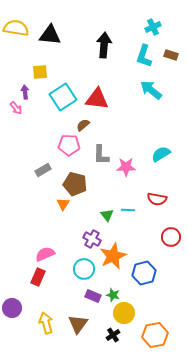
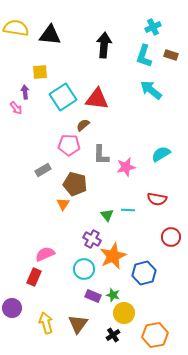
pink star: rotated 12 degrees counterclockwise
red rectangle: moved 4 px left
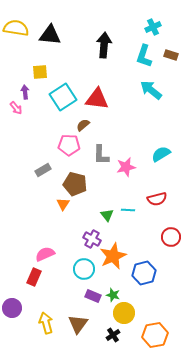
red semicircle: rotated 24 degrees counterclockwise
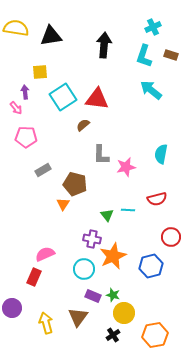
black triangle: moved 1 px right, 1 px down; rotated 15 degrees counterclockwise
pink pentagon: moved 43 px left, 8 px up
cyan semicircle: rotated 48 degrees counterclockwise
purple cross: rotated 18 degrees counterclockwise
blue hexagon: moved 7 px right, 7 px up
brown triangle: moved 7 px up
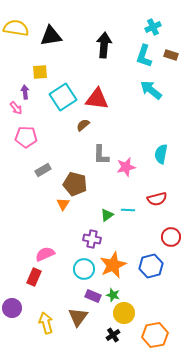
green triangle: rotated 32 degrees clockwise
orange star: moved 9 px down
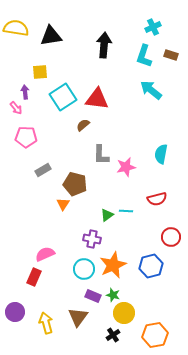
cyan line: moved 2 px left, 1 px down
purple circle: moved 3 px right, 4 px down
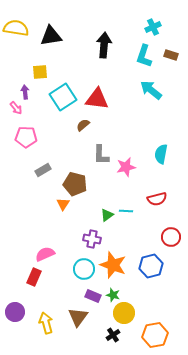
orange star: rotated 28 degrees counterclockwise
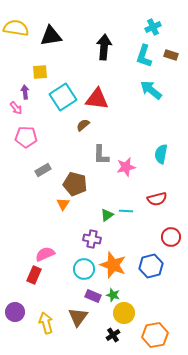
black arrow: moved 2 px down
red rectangle: moved 2 px up
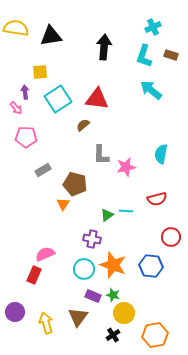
cyan square: moved 5 px left, 2 px down
blue hexagon: rotated 20 degrees clockwise
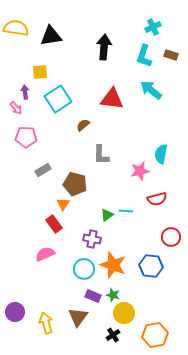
red triangle: moved 15 px right
pink star: moved 14 px right, 4 px down
red rectangle: moved 20 px right, 51 px up; rotated 60 degrees counterclockwise
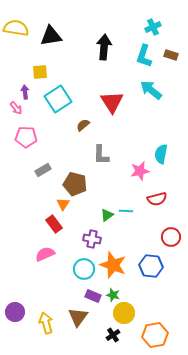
red triangle: moved 3 px down; rotated 50 degrees clockwise
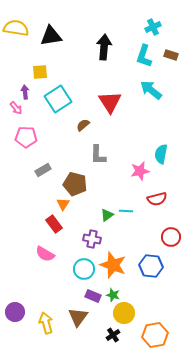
red triangle: moved 2 px left
gray L-shape: moved 3 px left
pink semicircle: rotated 126 degrees counterclockwise
